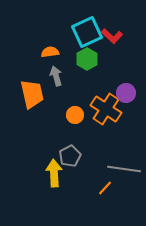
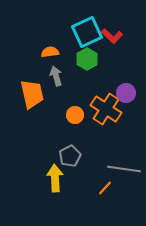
yellow arrow: moved 1 px right, 5 px down
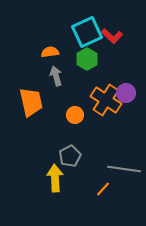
orange trapezoid: moved 1 px left, 8 px down
orange cross: moved 9 px up
orange line: moved 2 px left, 1 px down
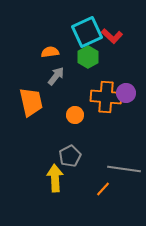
green hexagon: moved 1 px right, 2 px up
gray arrow: rotated 54 degrees clockwise
orange cross: moved 3 px up; rotated 28 degrees counterclockwise
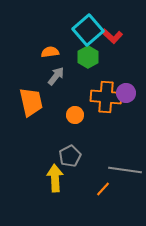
cyan square: moved 1 px right, 2 px up; rotated 16 degrees counterclockwise
gray line: moved 1 px right, 1 px down
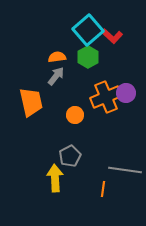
orange semicircle: moved 7 px right, 5 px down
orange cross: rotated 28 degrees counterclockwise
orange line: rotated 35 degrees counterclockwise
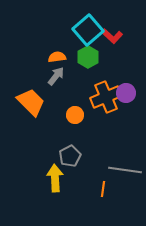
orange trapezoid: rotated 32 degrees counterclockwise
